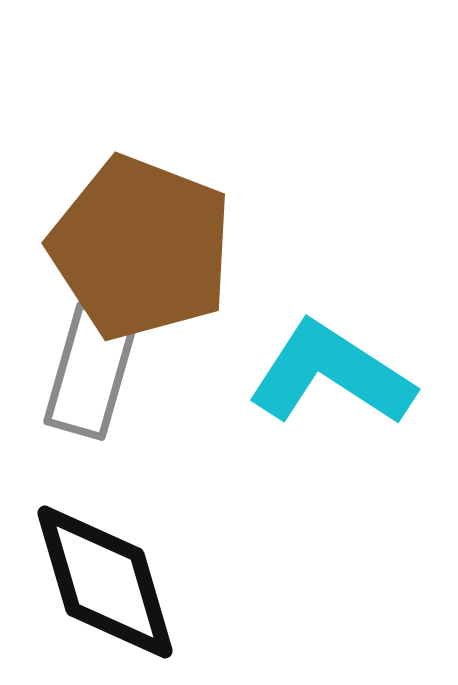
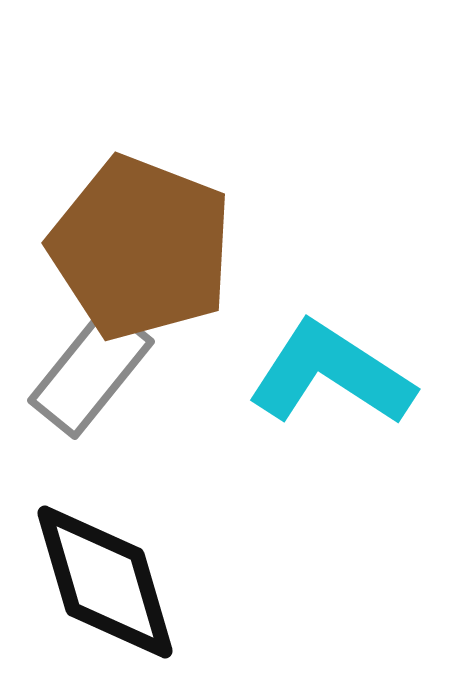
gray rectangle: rotated 23 degrees clockwise
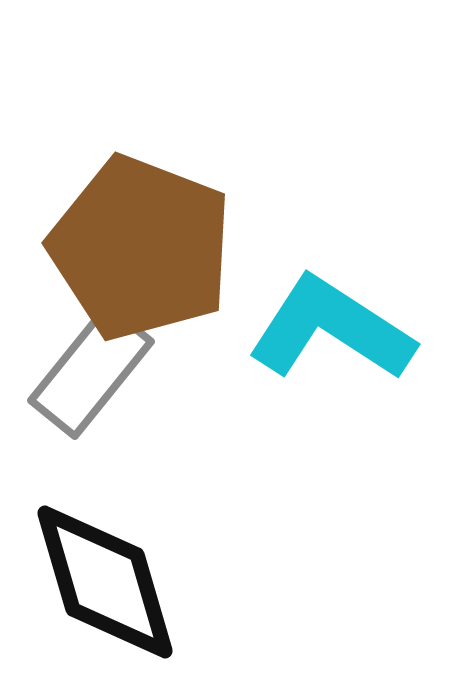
cyan L-shape: moved 45 px up
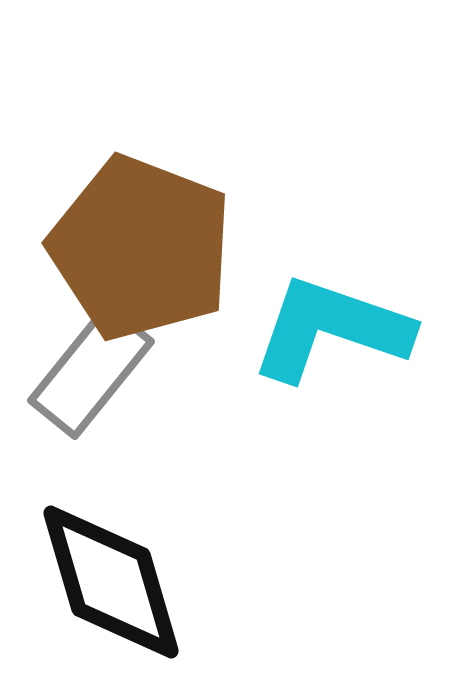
cyan L-shape: rotated 14 degrees counterclockwise
black diamond: moved 6 px right
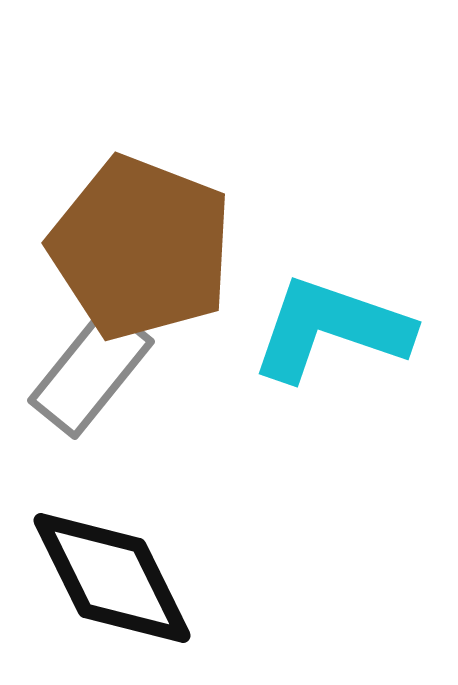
black diamond: moved 1 px right, 4 px up; rotated 10 degrees counterclockwise
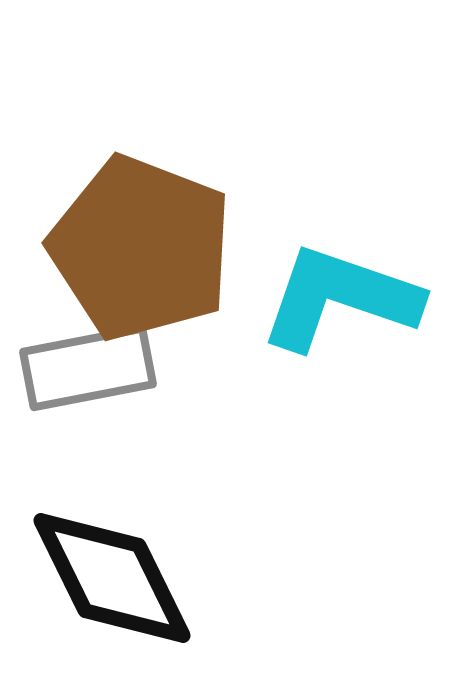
cyan L-shape: moved 9 px right, 31 px up
gray rectangle: moved 3 px left, 3 px up; rotated 40 degrees clockwise
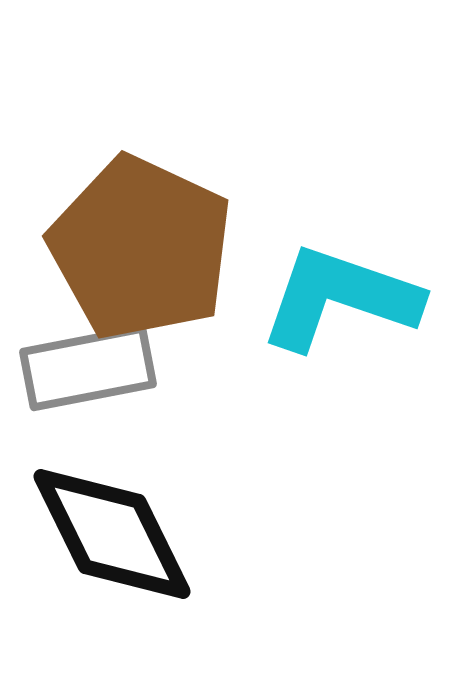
brown pentagon: rotated 4 degrees clockwise
black diamond: moved 44 px up
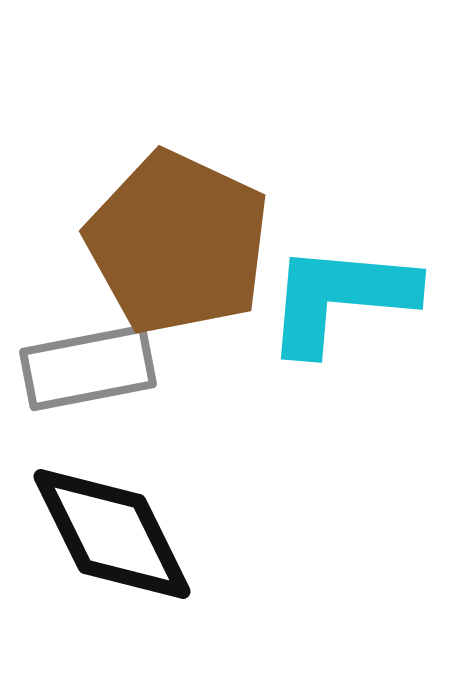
brown pentagon: moved 37 px right, 5 px up
cyan L-shape: rotated 14 degrees counterclockwise
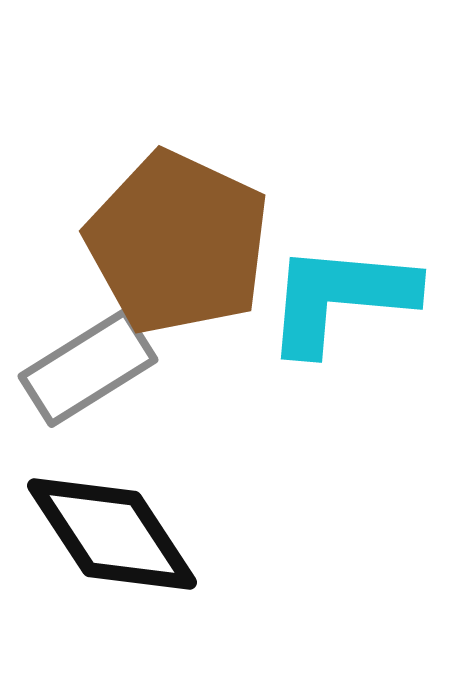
gray rectangle: rotated 21 degrees counterclockwise
black diamond: rotated 7 degrees counterclockwise
